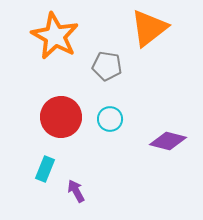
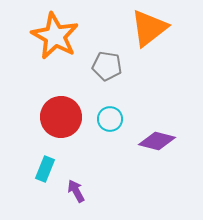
purple diamond: moved 11 px left
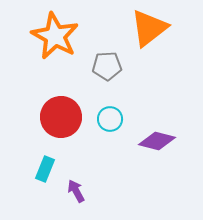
gray pentagon: rotated 12 degrees counterclockwise
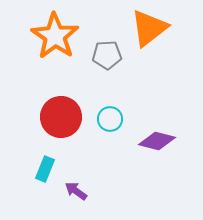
orange star: rotated 6 degrees clockwise
gray pentagon: moved 11 px up
purple arrow: rotated 25 degrees counterclockwise
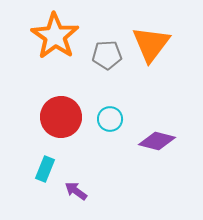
orange triangle: moved 2 px right, 16 px down; rotated 15 degrees counterclockwise
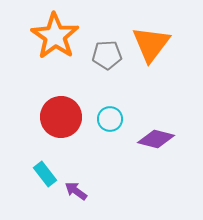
purple diamond: moved 1 px left, 2 px up
cyan rectangle: moved 5 px down; rotated 60 degrees counterclockwise
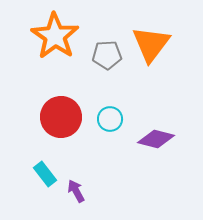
purple arrow: rotated 25 degrees clockwise
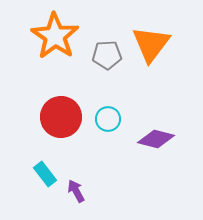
cyan circle: moved 2 px left
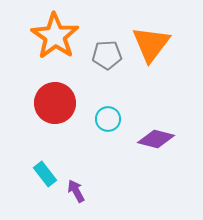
red circle: moved 6 px left, 14 px up
